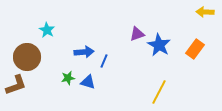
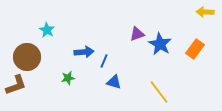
blue star: moved 1 px right, 1 px up
blue triangle: moved 26 px right
yellow line: rotated 65 degrees counterclockwise
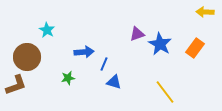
orange rectangle: moved 1 px up
blue line: moved 3 px down
yellow line: moved 6 px right
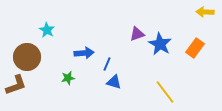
blue arrow: moved 1 px down
blue line: moved 3 px right
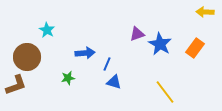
blue arrow: moved 1 px right
